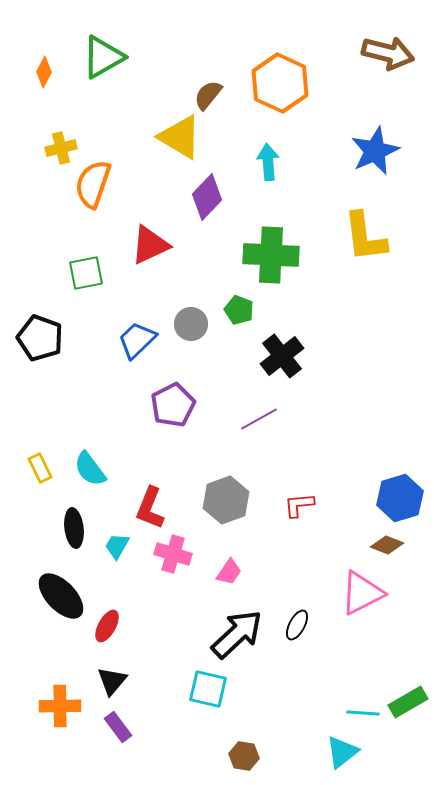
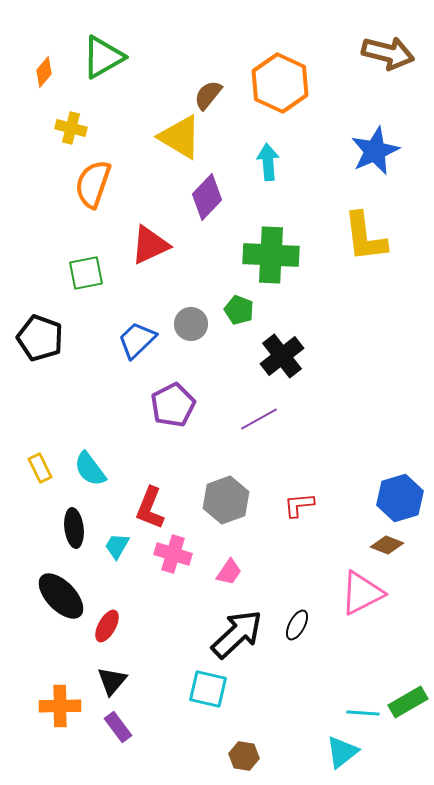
orange diamond at (44, 72): rotated 12 degrees clockwise
yellow cross at (61, 148): moved 10 px right, 20 px up; rotated 28 degrees clockwise
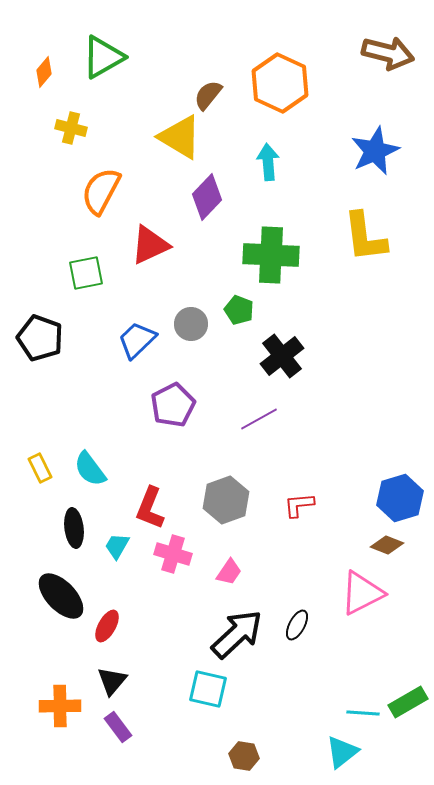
orange semicircle at (93, 184): moved 8 px right, 7 px down; rotated 9 degrees clockwise
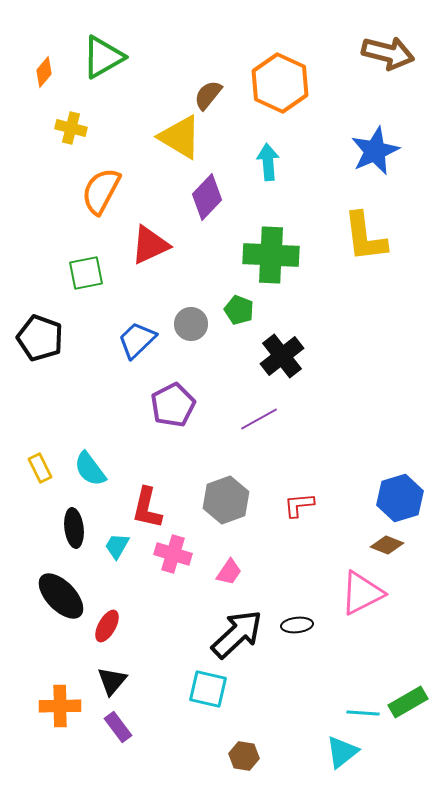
red L-shape at (150, 508): moved 3 px left; rotated 9 degrees counterclockwise
black ellipse at (297, 625): rotated 56 degrees clockwise
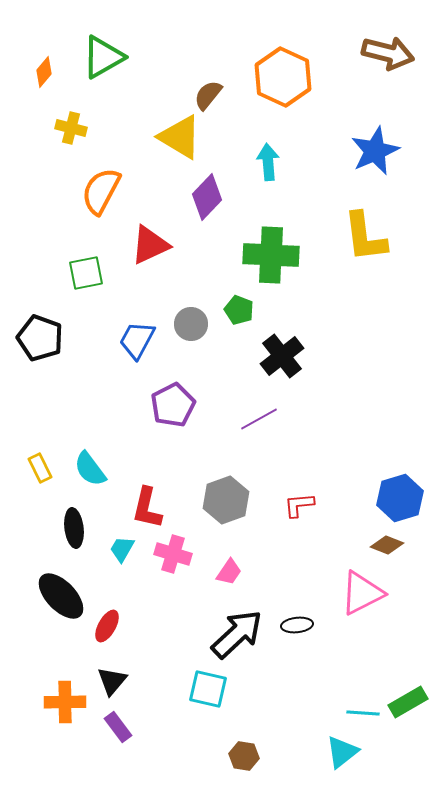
orange hexagon at (280, 83): moved 3 px right, 6 px up
blue trapezoid at (137, 340): rotated 18 degrees counterclockwise
cyan trapezoid at (117, 546): moved 5 px right, 3 px down
orange cross at (60, 706): moved 5 px right, 4 px up
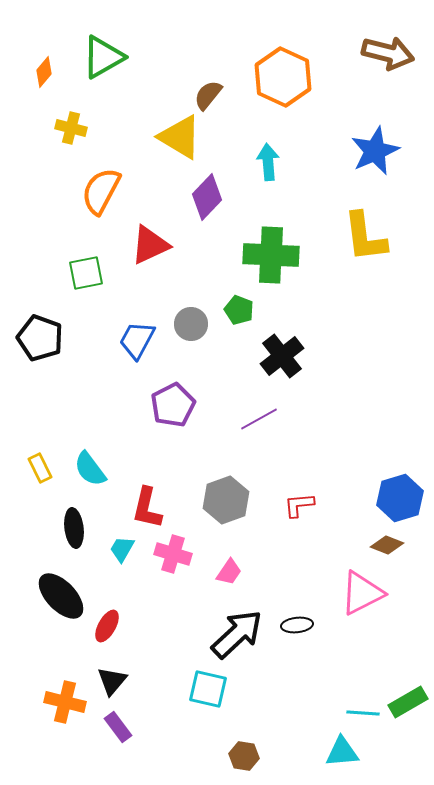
orange cross at (65, 702): rotated 15 degrees clockwise
cyan triangle at (342, 752): rotated 33 degrees clockwise
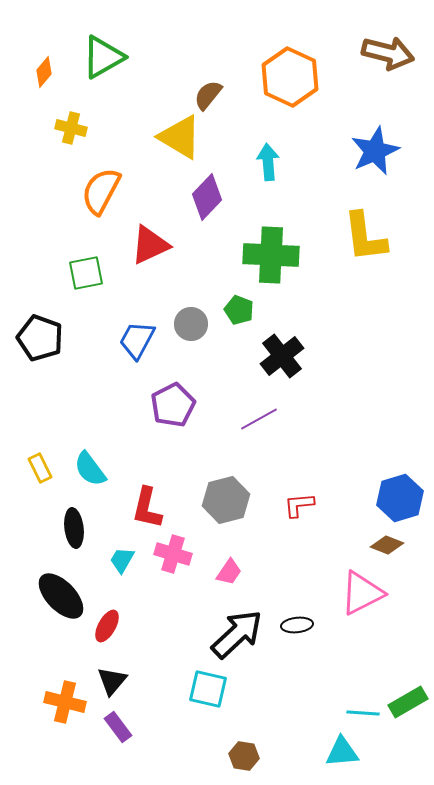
orange hexagon at (283, 77): moved 7 px right
gray hexagon at (226, 500): rotated 6 degrees clockwise
cyan trapezoid at (122, 549): moved 11 px down
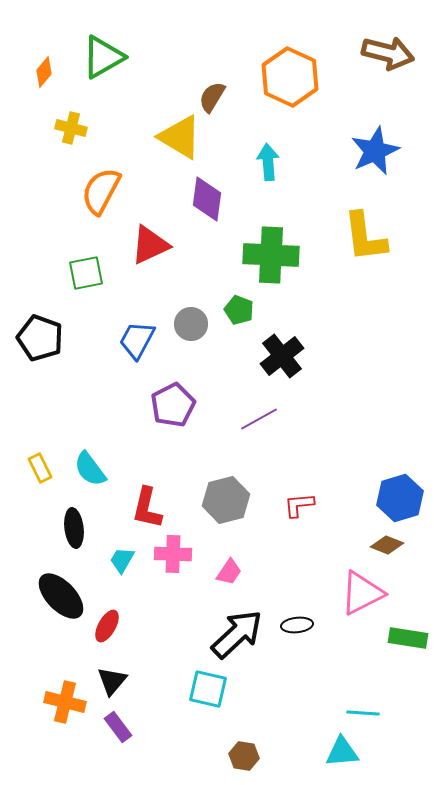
brown semicircle at (208, 95): moved 4 px right, 2 px down; rotated 8 degrees counterclockwise
purple diamond at (207, 197): moved 2 px down; rotated 36 degrees counterclockwise
pink cross at (173, 554): rotated 15 degrees counterclockwise
green rectangle at (408, 702): moved 64 px up; rotated 39 degrees clockwise
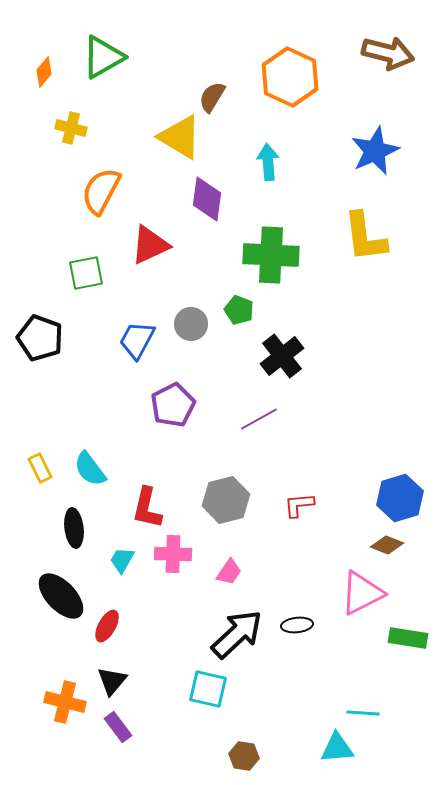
cyan triangle at (342, 752): moved 5 px left, 4 px up
